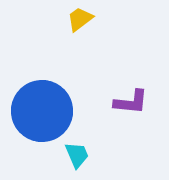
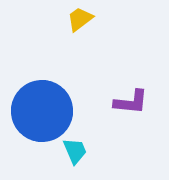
cyan trapezoid: moved 2 px left, 4 px up
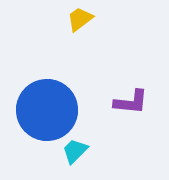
blue circle: moved 5 px right, 1 px up
cyan trapezoid: rotated 112 degrees counterclockwise
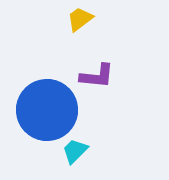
purple L-shape: moved 34 px left, 26 px up
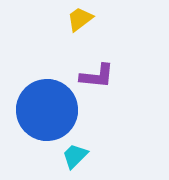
cyan trapezoid: moved 5 px down
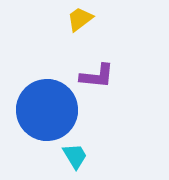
cyan trapezoid: rotated 104 degrees clockwise
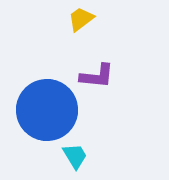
yellow trapezoid: moved 1 px right
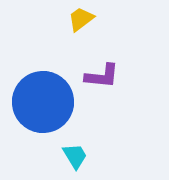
purple L-shape: moved 5 px right
blue circle: moved 4 px left, 8 px up
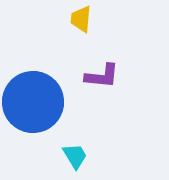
yellow trapezoid: rotated 48 degrees counterclockwise
blue circle: moved 10 px left
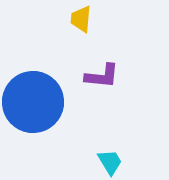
cyan trapezoid: moved 35 px right, 6 px down
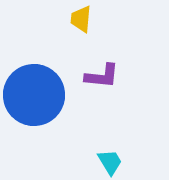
blue circle: moved 1 px right, 7 px up
